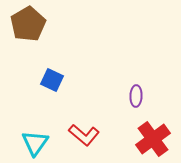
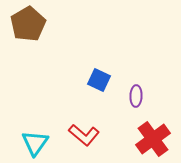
blue square: moved 47 px right
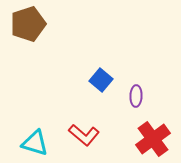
brown pentagon: rotated 12 degrees clockwise
blue square: moved 2 px right; rotated 15 degrees clockwise
cyan triangle: rotated 48 degrees counterclockwise
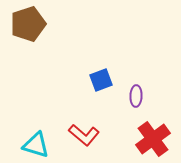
blue square: rotated 30 degrees clockwise
cyan triangle: moved 1 px right, 2 px down
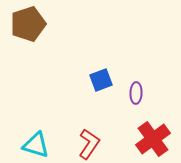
purple ellipse: moved 3 px up
red L-shape: moved 5 px right, 9 px down; rotated 96 degrees counterclockwise
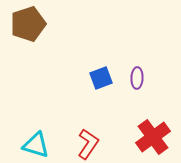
blue square: moved 2 px up
purple ellipse: moved 1 px right, 15 px up
red cross: moved 2 px up
red L-shape: moved 1 px left
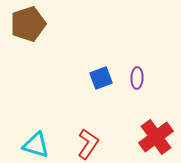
red cross: moved 3 px right
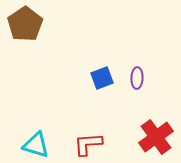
brown pentagon: moved 3 px left; rotated 16 degrees counterclockwise
blue square: moved 1 px right
red L-shape: rotated 128 degrees counterclockwise
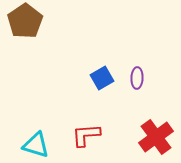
brown pentagon: moved 3 px up
blue square: rotated 10 degrees counterclockwise
red L-shape: moved 2 px left, 9 px up
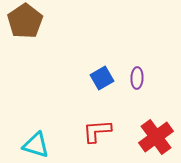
red L-shape: moved 11 px right, 4 px up
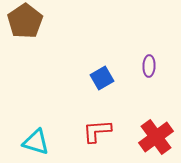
purple ellipse: moved 12 px right, 12 px up
cyan triangle: moved 3 px up
